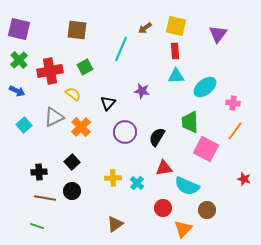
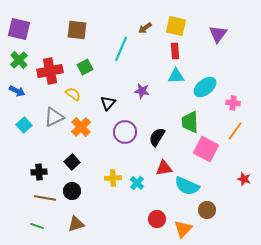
red circle: moved 6 px left, 11 px down
brown triangle: moved 39 px left; rotated 18 degrees clockwise
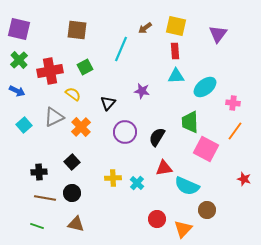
black circle: moved 2 px down
brown triangle: rotated 30 degrees clockwise
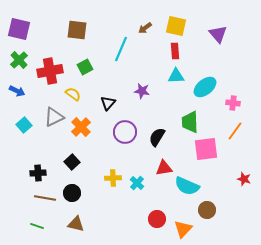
purple triangle: rotated 18 degrees counterclockwise
pink square: rotated 35 degrees counterclockwise
black cross: moved 1 px left, 1 px down
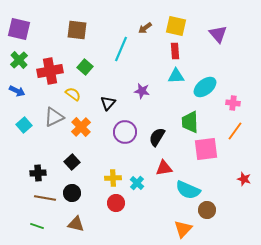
green square: rotated 21 degrees counterclockwise
cyan semicircle: moved 1 px right, 4 px down
red circle: moved 41 px left, 16 px up
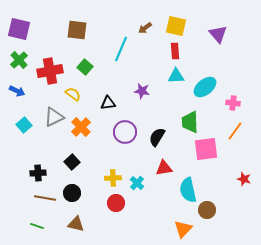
black triangle: rotated 42 degrees clockwise
cyan semicircle: rotated 55 degrees clockwise
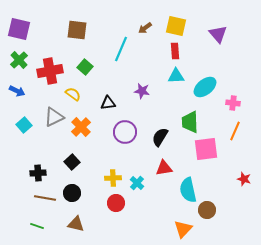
orange line: rotated 12 degrees counterclockwise
black semicircle: moved 3 px right
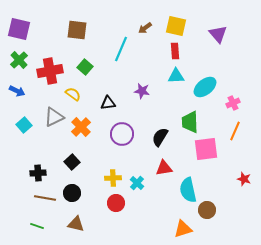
pink cross: rotated 32 degrees counterclockwise
purple circle: moved 3 px left, 2 px down
orange triangle: rotated 30 degrees clockwise
